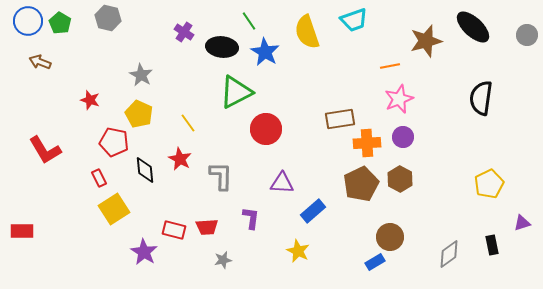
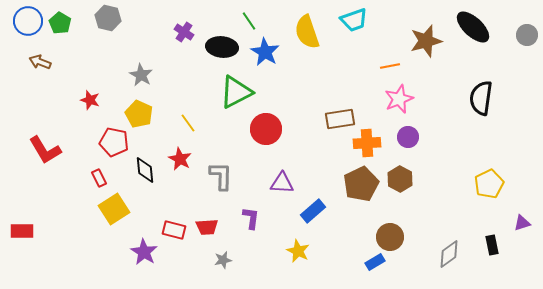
purple circle at (403, 137): moved 5 px right
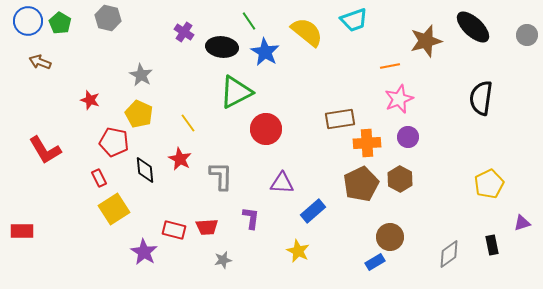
yellow semicircle at (307, 32): rotated 148 degrees clockwise
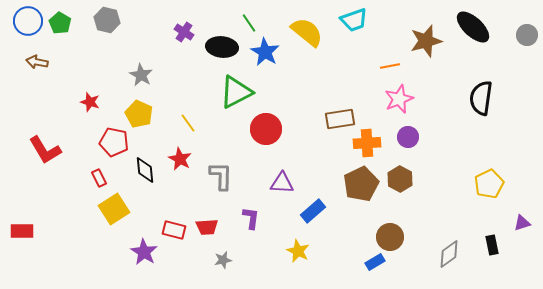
gray hexagon at (108, 18): moved 1 px left, 2 px down
green line at (249, 21): moved 2 px down
brown arrow at (40, 62): moved 3 px left; rotated 10 degrees counterclockwise
red star at (90, 100): moved 2 px down
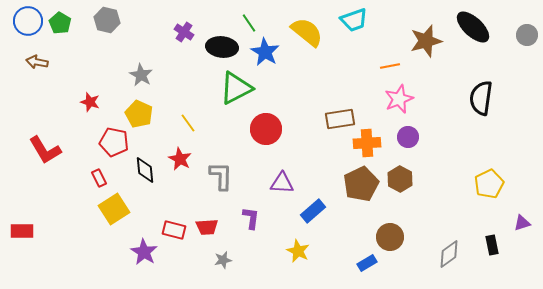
green triangle at (236, 92): moved 4 px up
blue rectangle at (375, 262): moved 8 px left, 1 px down
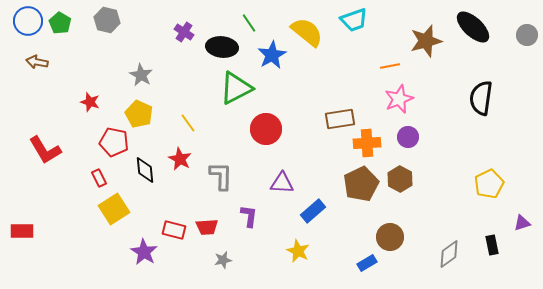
blue star at (265, 52): moved 7 px right, 3 px down; rotated 12 degrees clockwise
purple L-shape at (251, 218): moved 2 px left, 2 px up
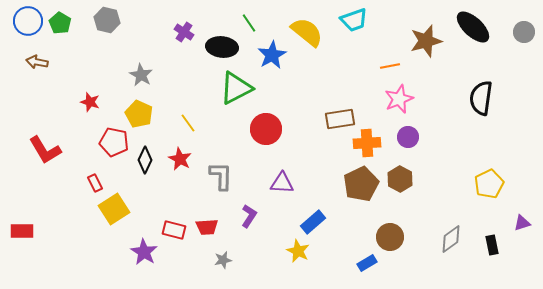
gray circle at (527, 35): moved 3 px left, 3 px up
black diamond at (145, 170): moved 10 px up; rotated 32 degrees clockwise
red rectangle at (99, 178): moved 4 px left, 5 px down
blue rectangle at (313, 211): moved 11 px down
purple L-shape at (249, 216): rotated 25 degrees clockwise
gray diamond at (449, 254): moved 2 px right, 15 px up
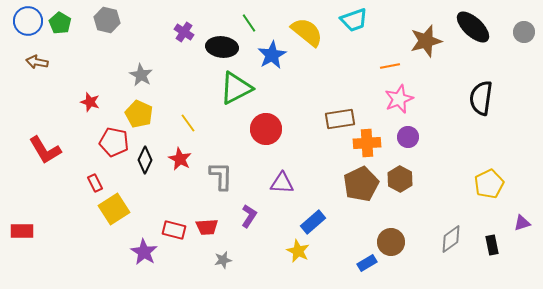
brown circle at (390, 237): moved 1 px right, 5 px down
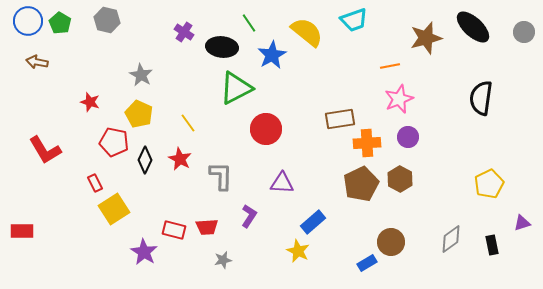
brown star at (426, 41): moved 3 px up
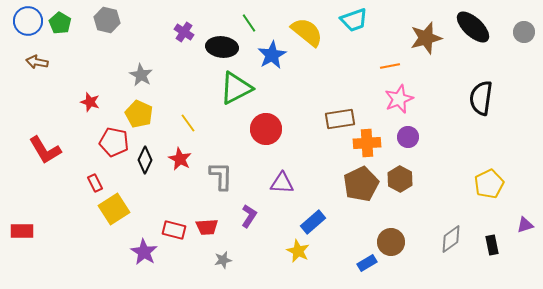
purple triangle at (522, 223): moved 3 px right, 2 px down
